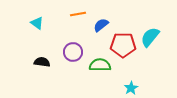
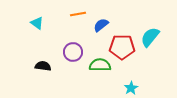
red pentagon: moved 1 px left, 2 px down
black semicircle: moved 1 px right, 4 px down
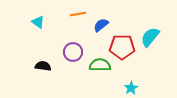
cyan triangle: moved 1 px right, 1 px up
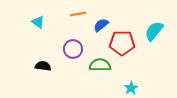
cyan semicircle: moved 4 px right, 6 px up
red pentagon: moved 4 px up
purple circle: moved 3 px up
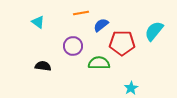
orange line: moved 3 px right, 1 px up
purple circle: moved 3 px up
green semicircle: moved 1 px left, 2 px up
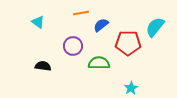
cyan semicircle: moved 1 px right, 4 px up
red pentagon: moved 6 px right
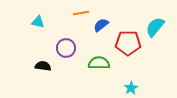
cyan triangle: rotated 24 degrees counterclockwise
purple circle: moved 7 px left, 2 px down
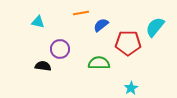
purple circle: moved 6 px left, 1 px down
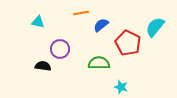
red pentagon: rotated 25 degrees clockwise
cyan star: moved 10 px left, 1 px up; rotated 24 degrees counterclockwise
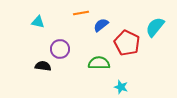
red pentagon: moved 1 px left
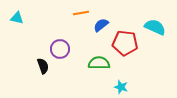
cyan triangle: moved 21 px left, 4 px up
cyan semicircle: rotated 75 degrees clockwise
red pentagon: moved 2 px left; rotated 20 degrees counterclockwise
black semicircle: rotated 63 degrees clockwise
